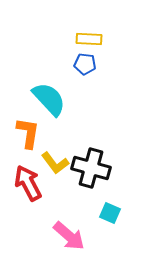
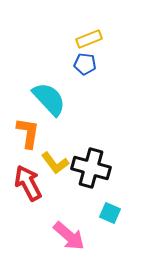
yellow rectangle: rotated 25 degrees counterclockwise
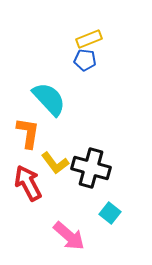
blue pentagon: moved 4 px up
cyan square: rotated 15 degrees clockwise
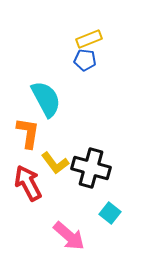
cyan semicircle: moved 3 px left; rotated 15 degrees clockwise
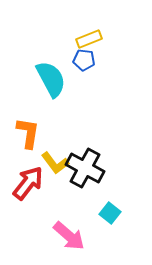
blue pentagon: moved 1 px left
cyan semicircle: moved 5 px right, 20 px up
black cross: moved 6 px left; rotated 12 degrees clockwise
red arrow: rotated 66 degrees clockwise
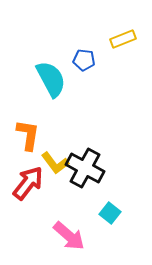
yellow rectangle: moved 34 px right
orange L-shape: moved 2 px down
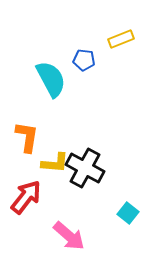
yellow rectangle: moved 2 px left
orange L-shape: moved 1 px left, 2 px down
yellow L-shape: rotated 48 degrees counterclockwise
red arrow: moved 2 px left, 14 px down
cyan square: moved 18 px right
